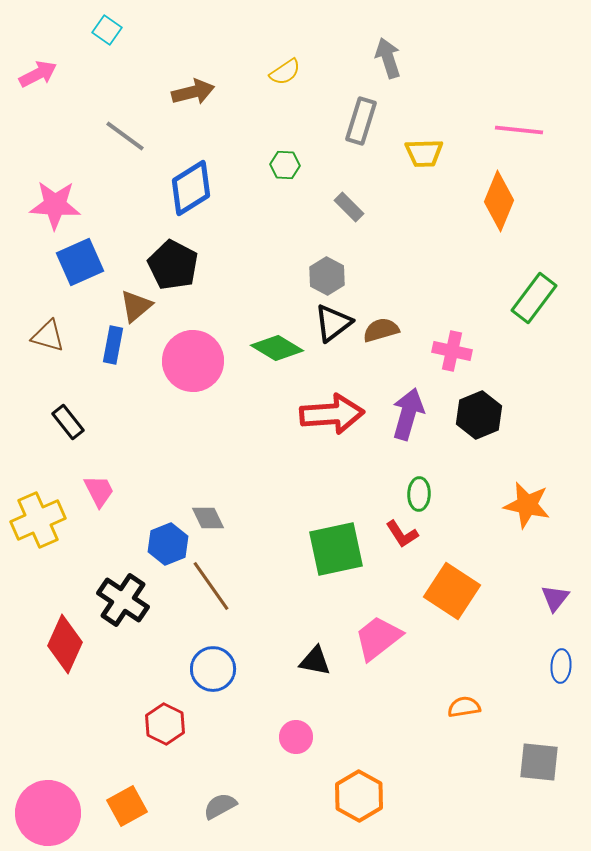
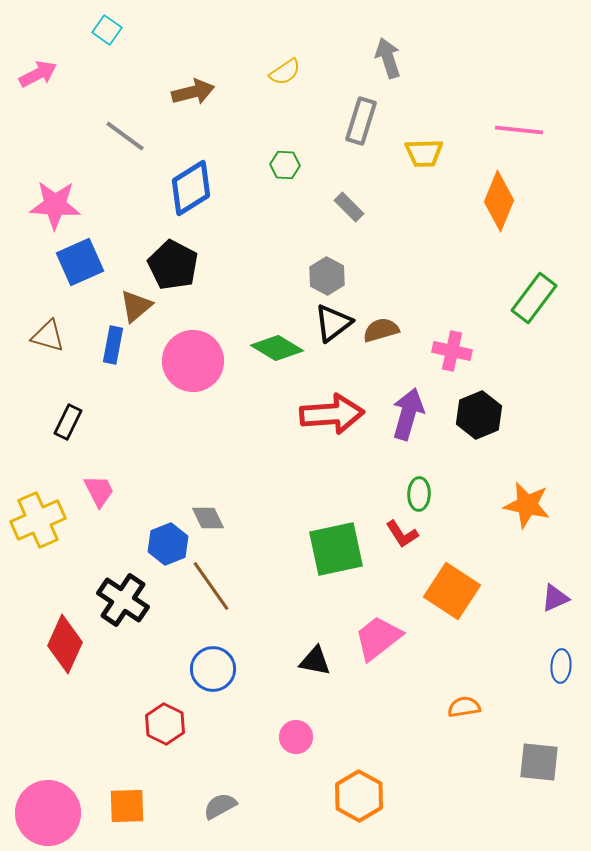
black rectangle at (68, 422): rotated 64 degrees clockwise
purple triangle at (555, 598): rotated 28 degrees clockwise
orange square at (127, 806): rotated 27 degrees clockwise
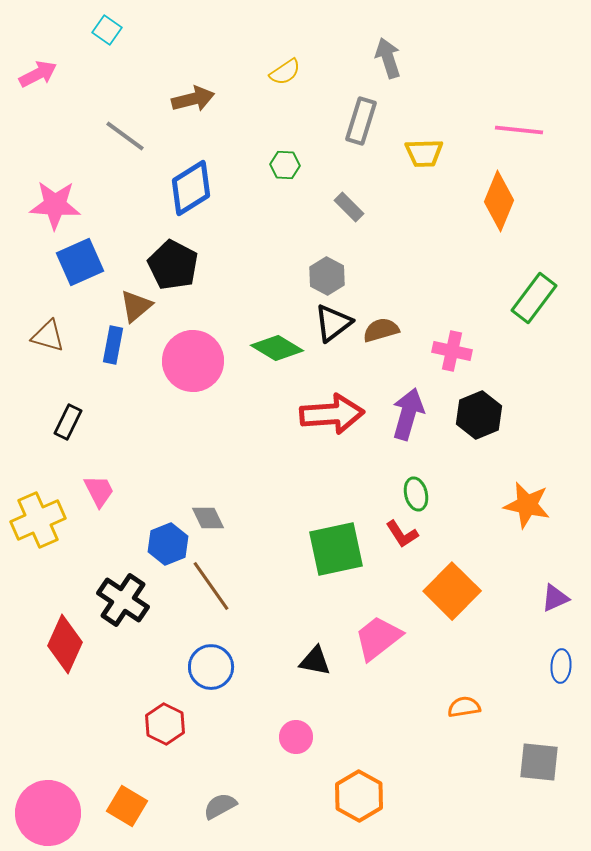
brown arrow at (193, 92): moved 7 px down
green ellipse at (419, 494): moved 3 px left; rotated 16 degrees counterclockwise
orange square at (452, 591): rotated 12 degrees clockwise
blue circle at (213, 669): moved 2 px left, 2 px up
orange square at (127, 806): rotated 33 degrees clockwise
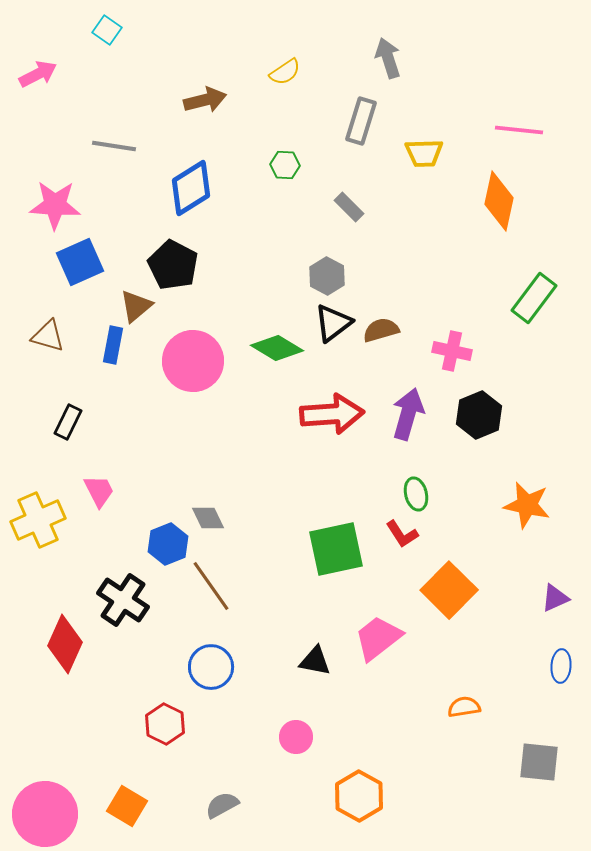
brown arrow at (193, 99): moved 12 px right, 1 px down
gray line at (125, 136): moved 11 px left, 10 px down; rotated 27 degrees counterclockwise
orange diamond at (499, 201): rotated 10 degrees counterclockwise
orange square at (452, 591): moved 3 px left, 1 px up
gray semicircle at (220, 806): moved 2 px right, 1 px up
pink circle at (48, 813): moved 3 px left, 1 px down
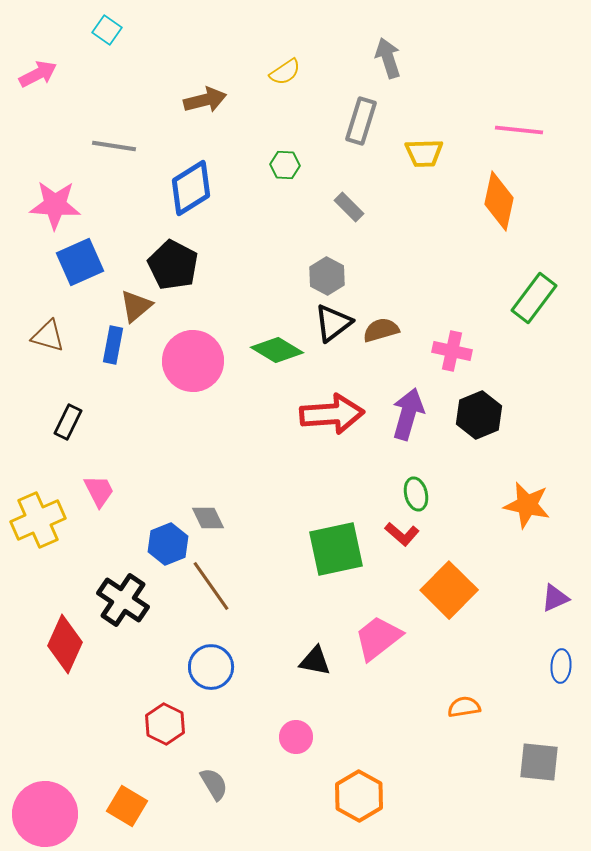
green diamond at (277, 348): moved 2 px down
red L-shape at (402, 534): rotated 16 degrees counterclockwise
gray semicircle at (222, 805): moved 8 px left, 21 px up; rotated 88 degrees clockwise
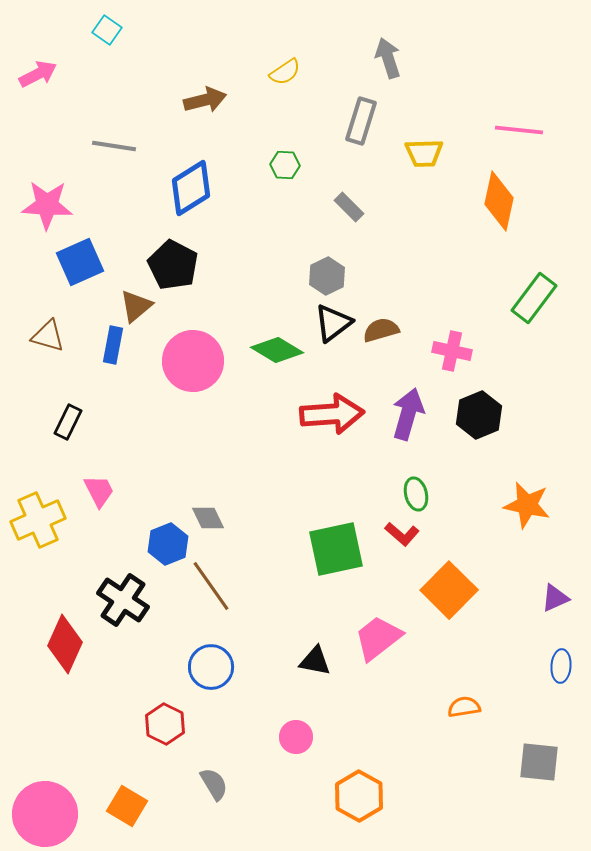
pink star at (55, 205): moved 8 px left
gray hexagon at (327, 276): rotated 6 degrees clockwise
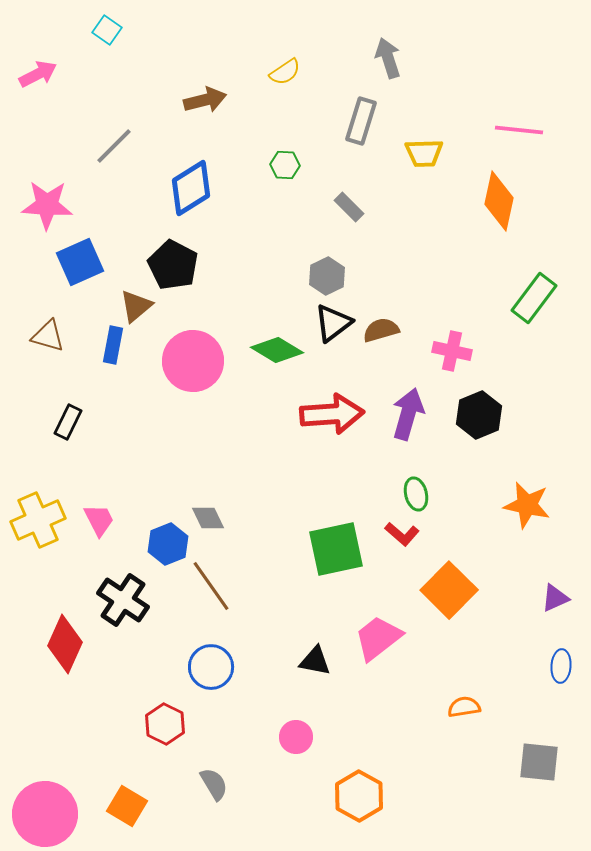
gray line at (114, 146): rotated 54 degrees counterclockwise
pink trapezoid at (99, 491): moved 29 px down
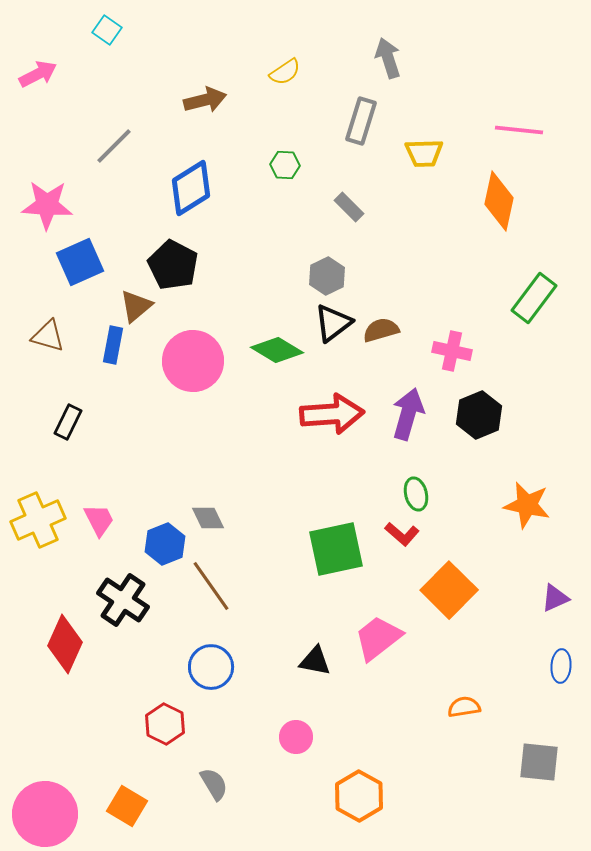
blue hexagon at (168, 544): moved 3 px left
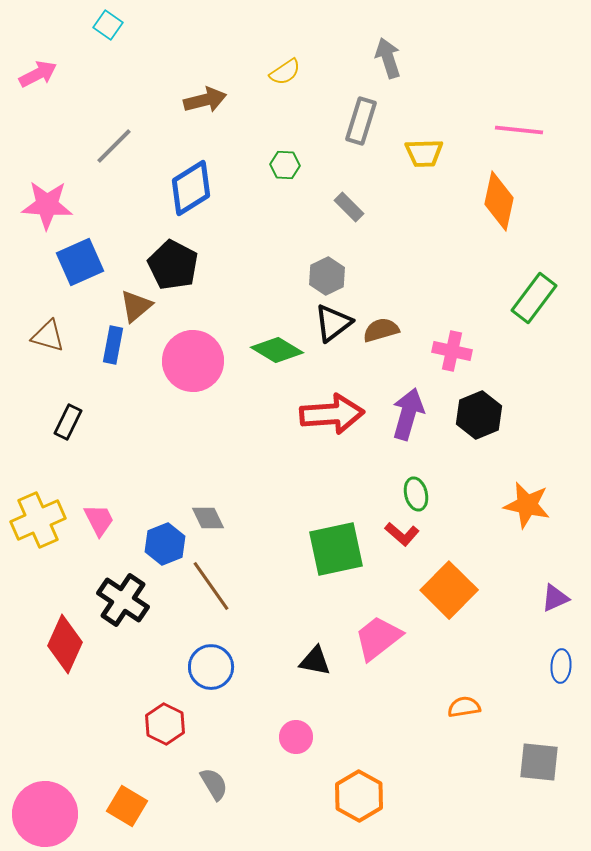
cyan square at (107, 30): moved 1 px right, 5 px up
